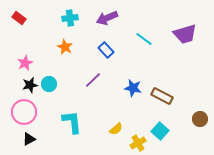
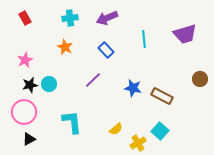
red rectangle: moved 6 px right; rotated 24 degrees clockwise
cyan line: rotated 48 degrees clockwise
pink star: moved 3 px up
brown circle: moved 40 px up
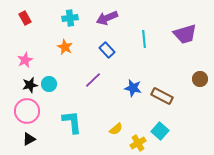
blue rectangle: moved 1 px right
pink circle: moved 3 px right, 1 px up
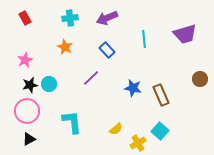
purple line: moved 2 px left, 2 px up
brown rectangle: moved 1 px left, 1 px up; rotated 40 degrees clockwise
